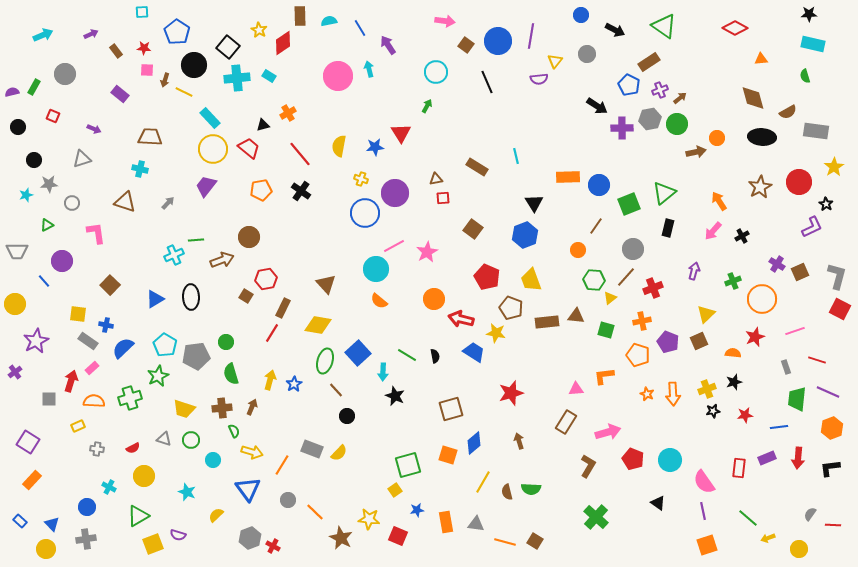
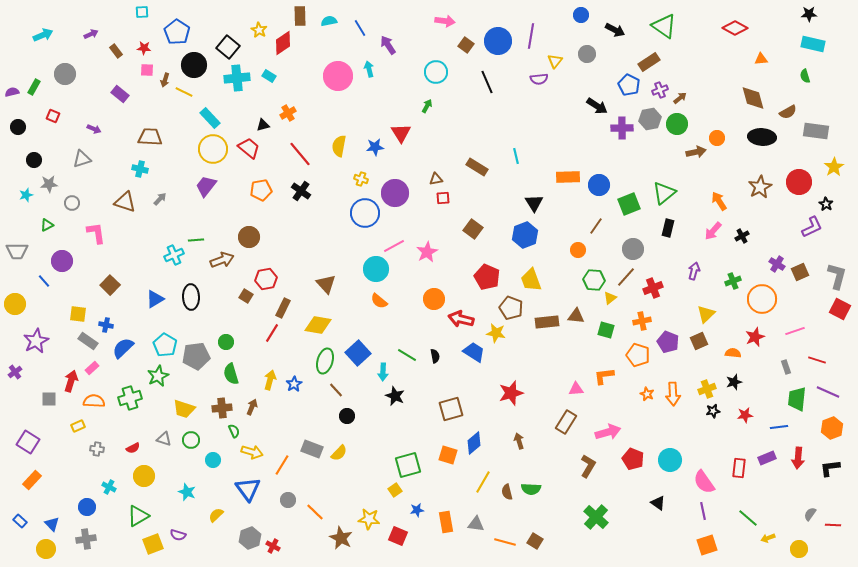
gray arrow at (168, 203): moved 8 px left, 4 px up
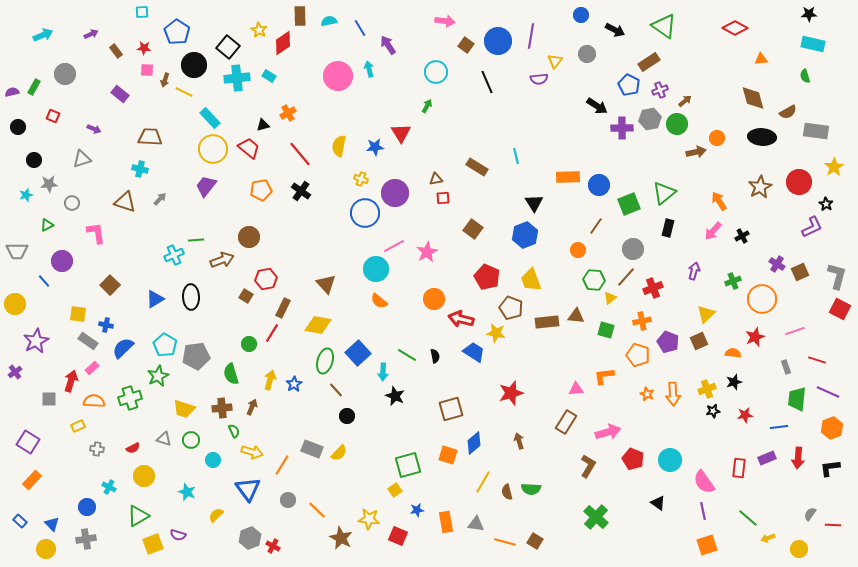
brown arrow at (680, 98): moved 5 px right, 3 px down
green circle at (226, 342): moved 23 px right, 2 px down
orange line at (315, 512): moved 2 px right, 2 px up
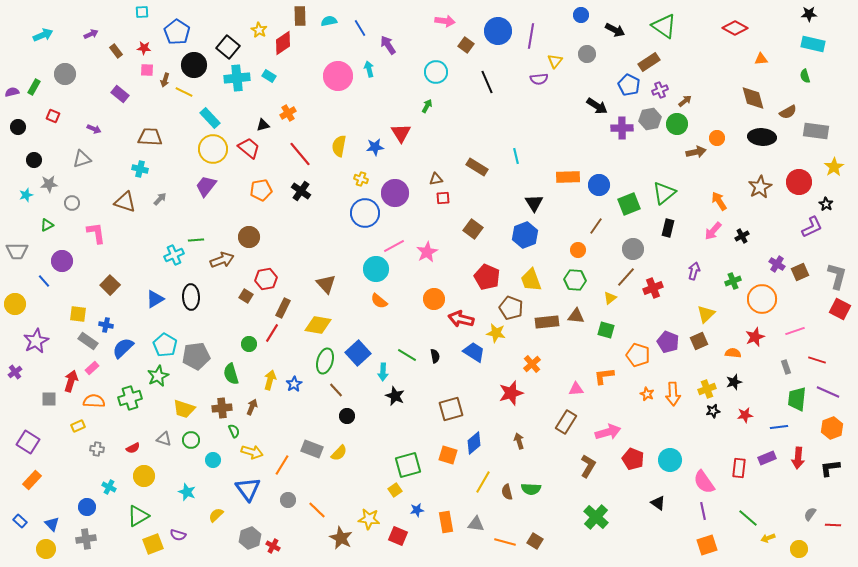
blue circle at (498, 41): moved 10 px up
green hexagon at (594, 280): moved 19 px left
orange cross at (642, 321): moved 110 px left, 43 px down; rotated 30 degrees counterclockwise
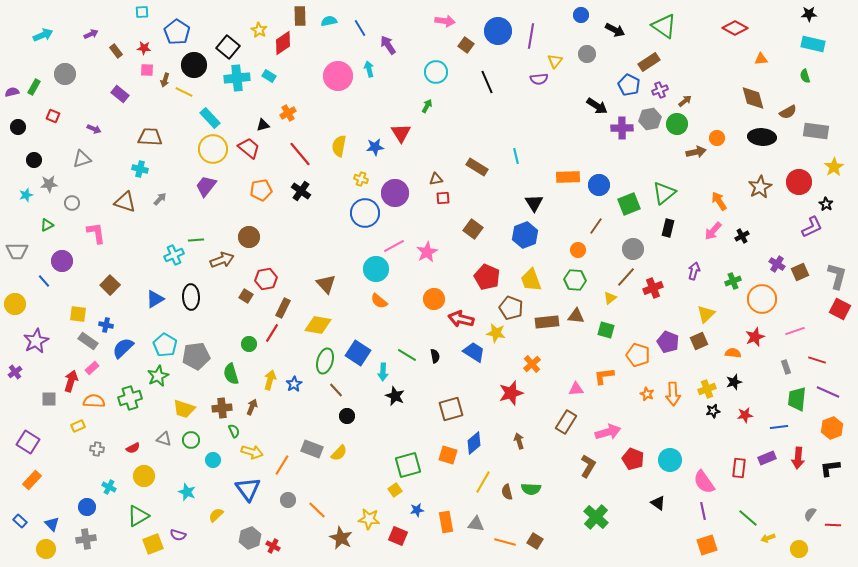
blue square at (358, 353): rotated 15 degrees counterclockwise
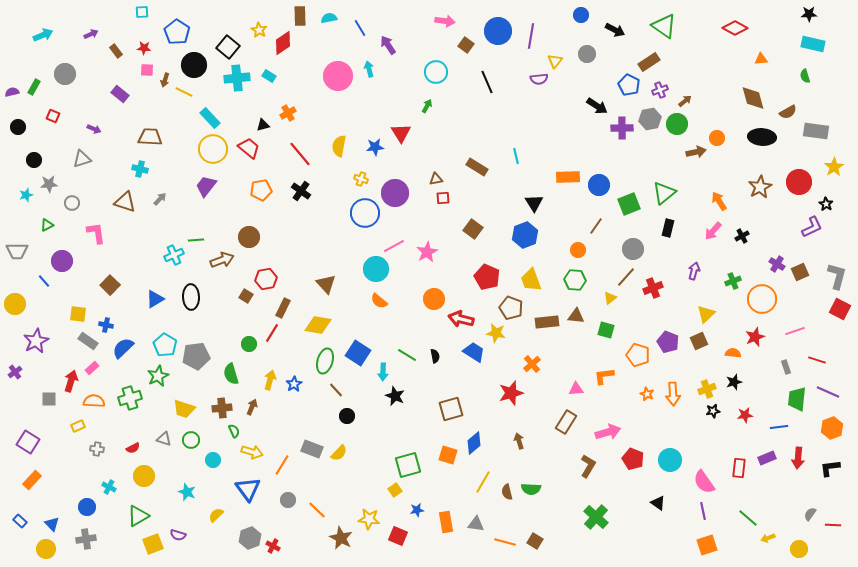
cyan semicircle at (329, 21): moved 3 px up
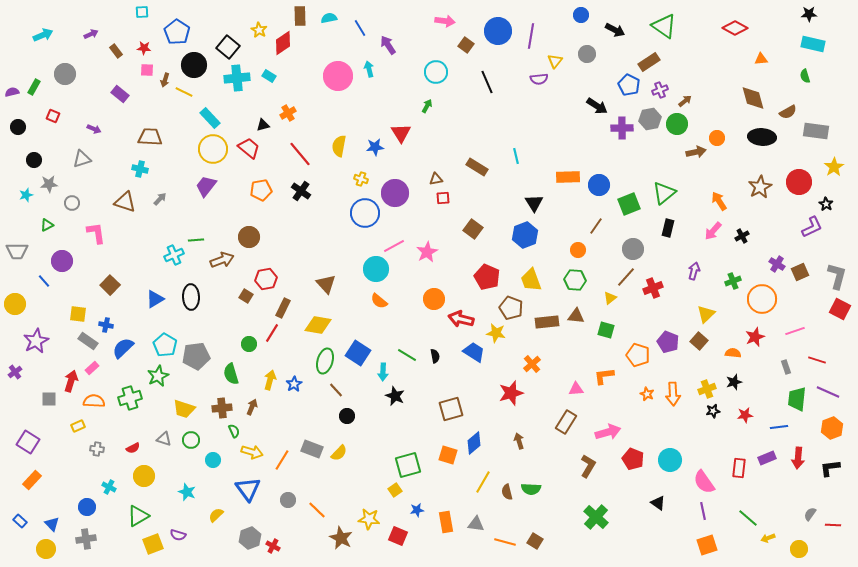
brown square at (699, 341): rotated 24 degrees counterclockwise
orange line at (282, 465): moved 5 px up
